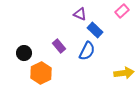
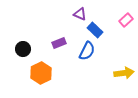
pink rectangle: moved 4 px right, 9 px down
purple rectangle: moved 3 px up; rotated 72 degrees counterclockwise
black circle: moved 1 px left, 4 px up
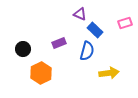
pink rectangle: moved 1 px left, 3 px down; rotated 24 degrees clockwise
blue semicircle: rotated 12 degrees counterclockwise
yellow arrow: moved 15 px left
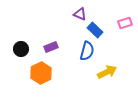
purple rectangle: moved 8 px left, 4 px down
black circle: moved 2 px left
yellow arrow: moved 2 px left, 1 px up; rotated 18 degrees counterclockwise
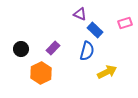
purple rectangle: moved 2 px right, 1 px down; rotated 24 degrees counterclockwise
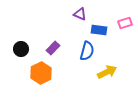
blue rectangle: moved 4 px right; rotated 35 degrees counterclockwise
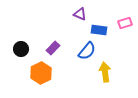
blue semicircle: rotated 24 degrees clockwise
yellow arrow: moved 2 px left; rotated 72 degrees counterclockwise
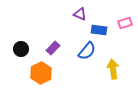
yellow arrow: moved 8 px right, 3 px up
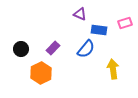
blue semicircle: moved 1 px left, 2 px up
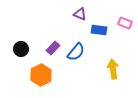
pink rectangle: rotated 40 degrees clockwise
blue semicircle: moved 10 px left, 3 px down
orange hexagon: moved 2 px down
